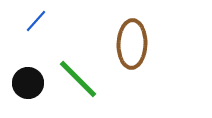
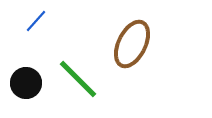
brown ellipse: rotated 24 degrees clockwise
black circle: moved 2 px left
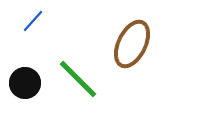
blue line: moved 3 px left
black circle: moved 1 px left
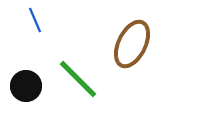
blue line: moved 2 px right, 1 px up; rotated 65 degrees counterclockwise
black circle: moved 1 px right, 3 px down
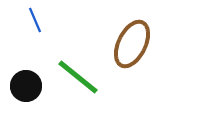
green line: moved 2 px up; rotated 6 degrees counterclockwise
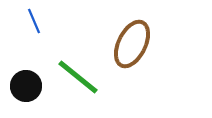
blue line: moved 1 px left, 1 px down
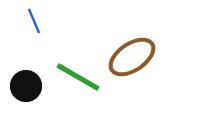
brown ellipse: moved 13 px down; rotated 30 degrees clockwise
green line: rotated 9 degrees counterclockwise
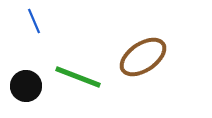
brown ellipse: moved 11 px right
green line: rotated 9 degrees counterclockwise
